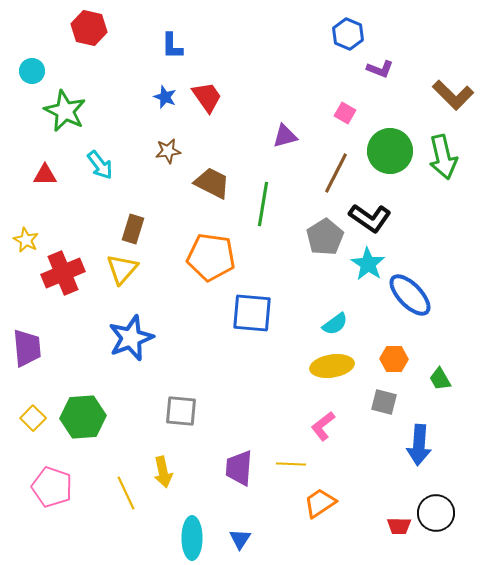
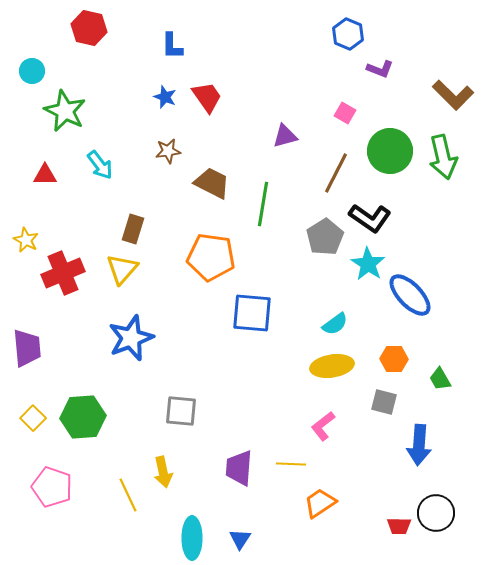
yellow line at (126, 493): moved 2 px right, 2 px down
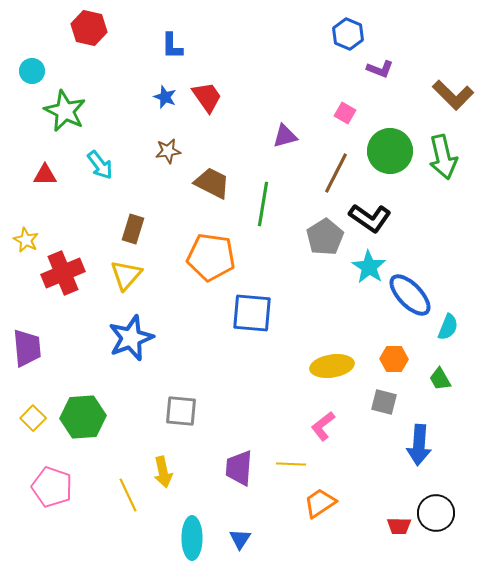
cyan star at (368, 264): moved 1 px right, 3 px down
yellow triangle at (122, 269): moved 4 px right, 6 px down
cyan semicircle at (335, 324): moved 113 px right, 3 px down; rotated 32 degrees counterclockwise
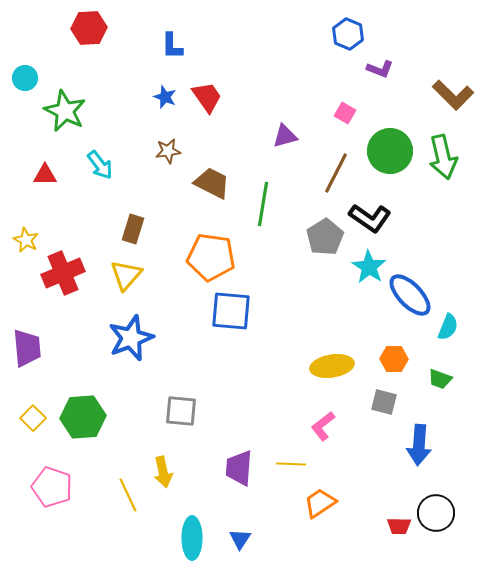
red hexagon at (89, 28): rotated 16 degrees counterclockwise
cyan circle at (32, 71): moved 7 px left, 7 px down
blue square at (252, 313): moved 21 px left, 2 px up
green trapezoid at (440, 379): rotated 40 degrees counterclockwise
